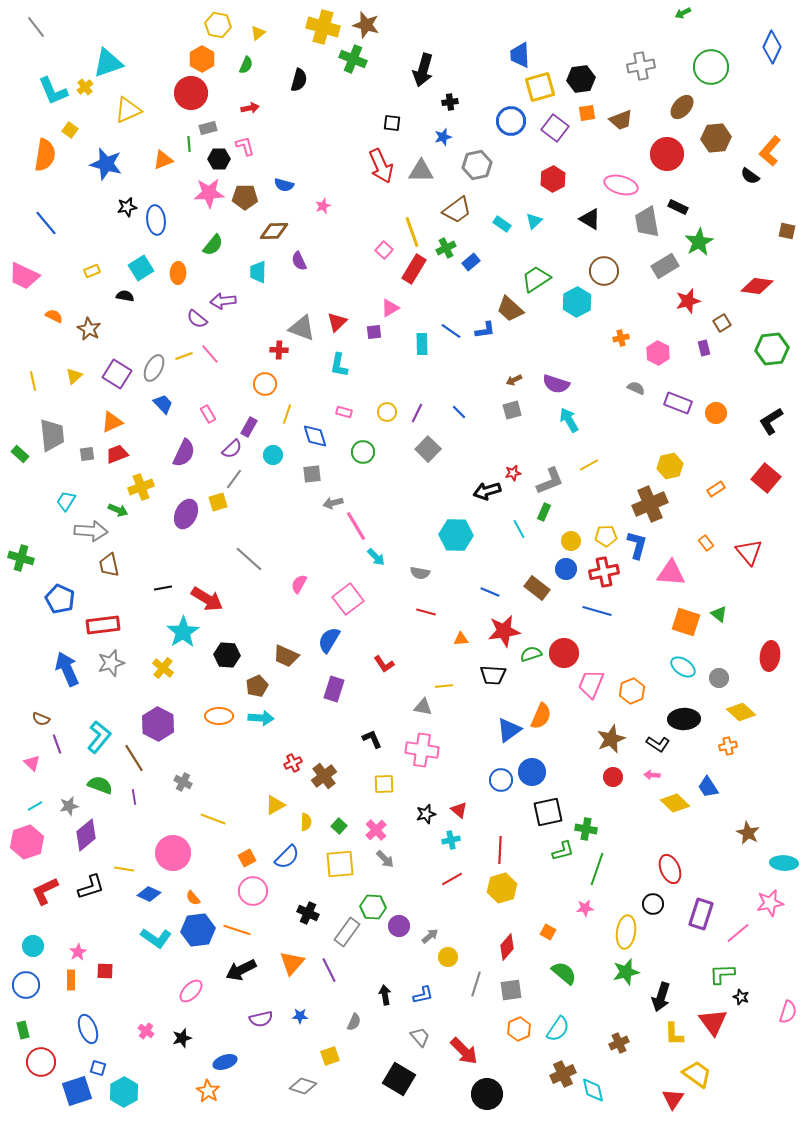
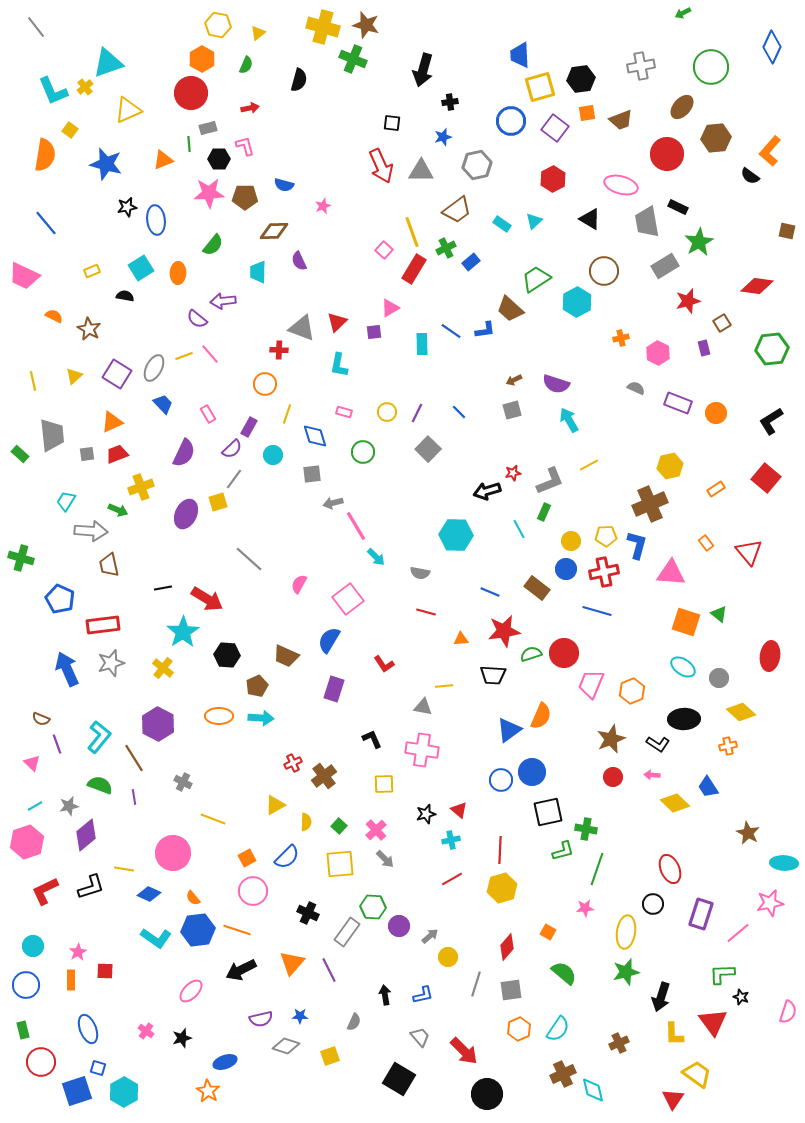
gray diamond at (303, 1086): moved 17 px left, 40 px up
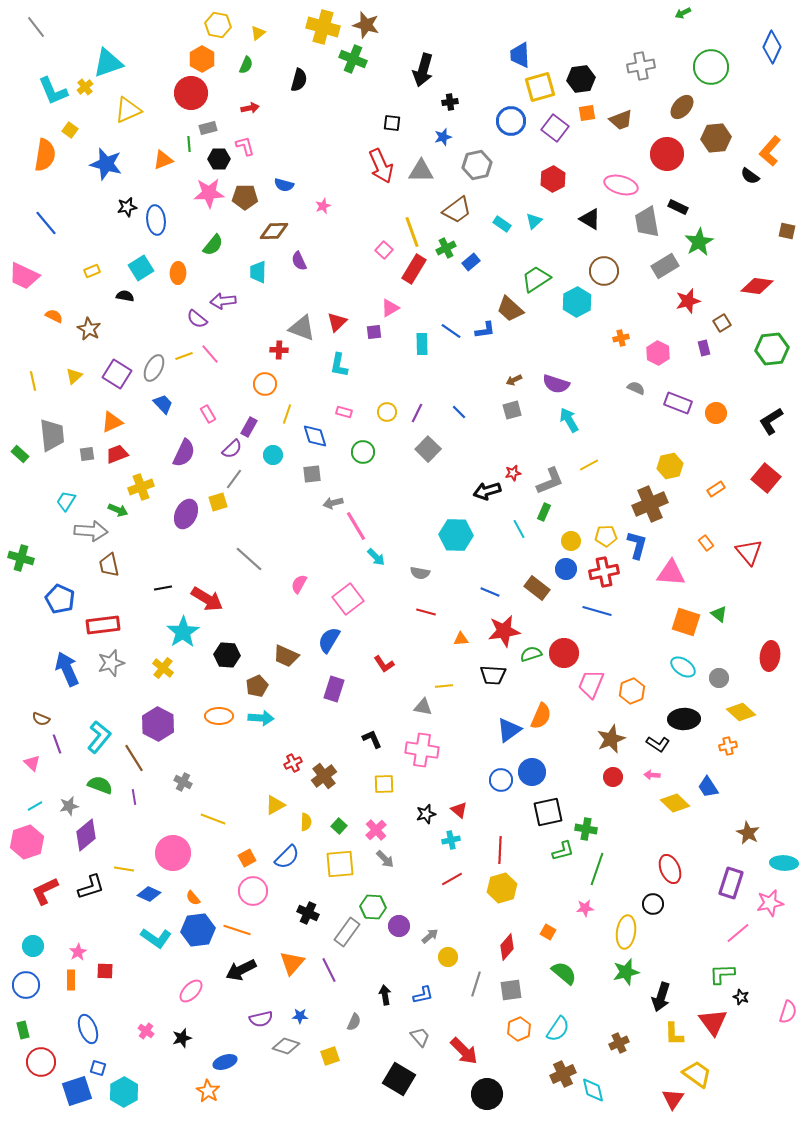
purple rectangle at (701, 914): moved 30 px right, 31 px up
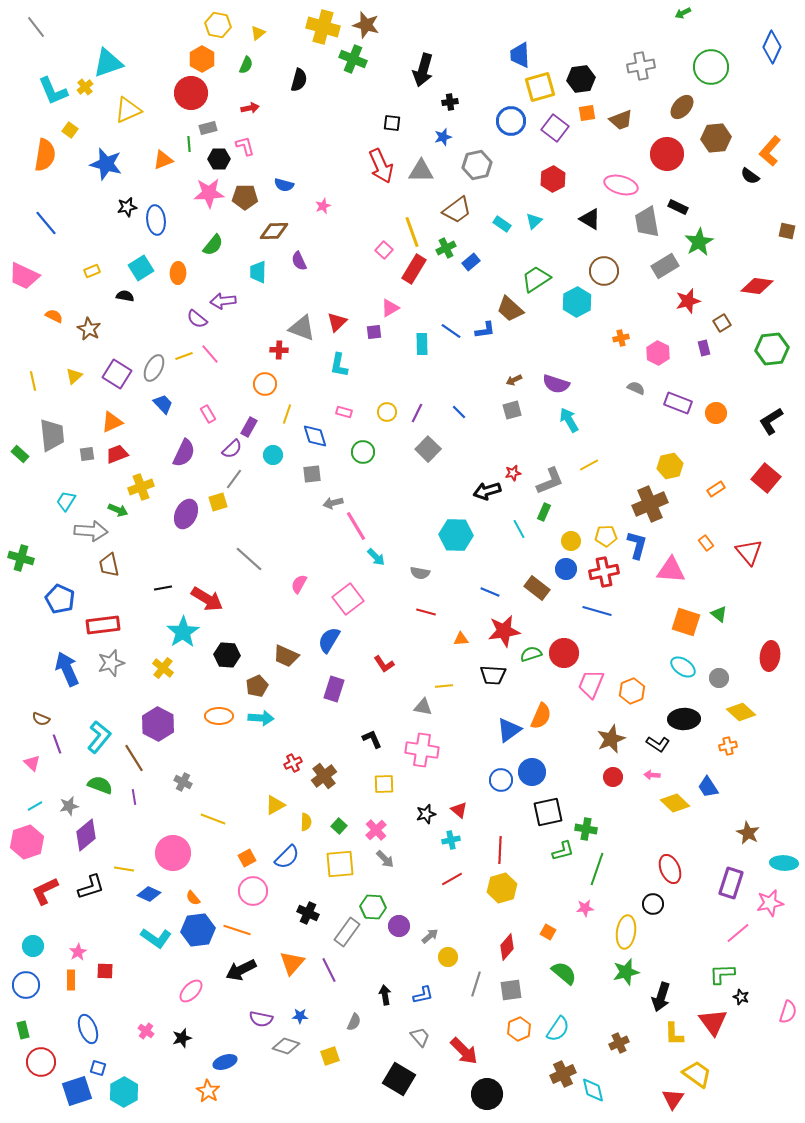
pink triangle at (671, 573): moved 3 px up
purple semicircle at (261, 1019): rotated 25 degrees clockwise
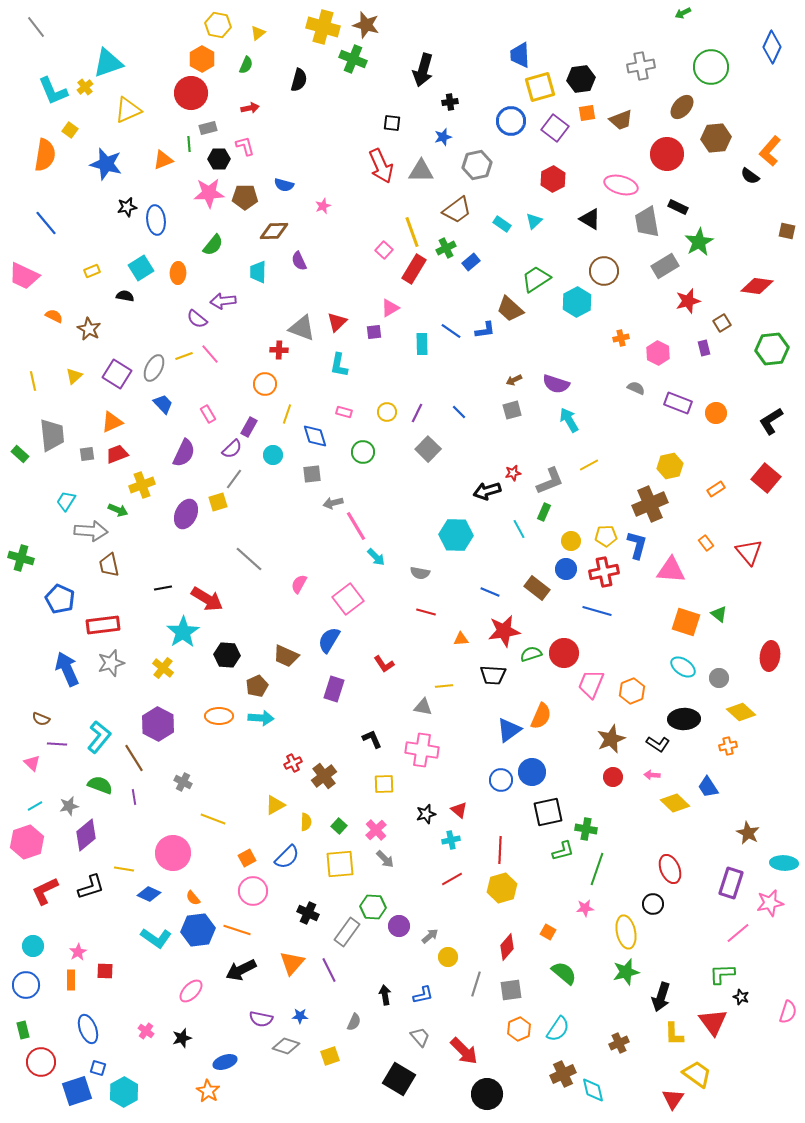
yellow cross at (141, 487): moved 1 px right, 2 px up
purple line at (57, 744): rotated 66 degrees counterclockwise
yellow ellipse at (626, 932): rotated 20 degrees counterclockwise
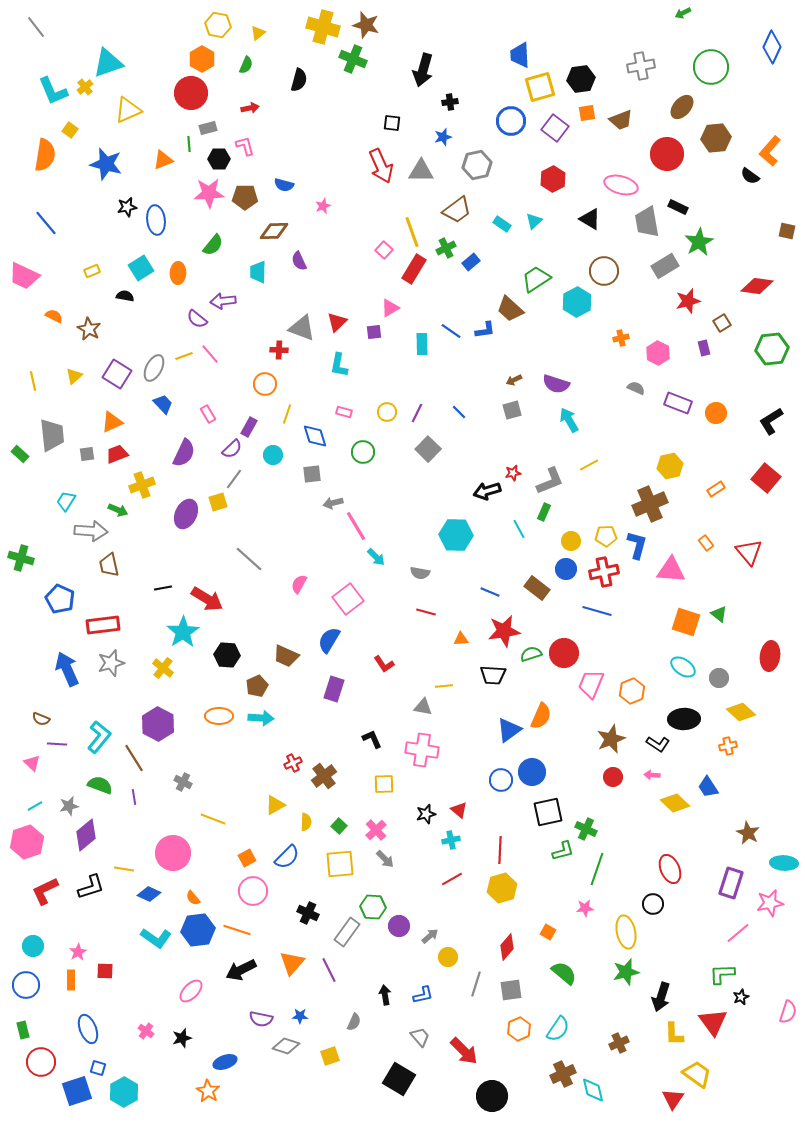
green cross at (586, 829): rotated 15 degrees clockwise
black star at (741, 997): rotated 28 degrees clockwise
black circle at (487, 1094): moved 5 px right, 2 px down
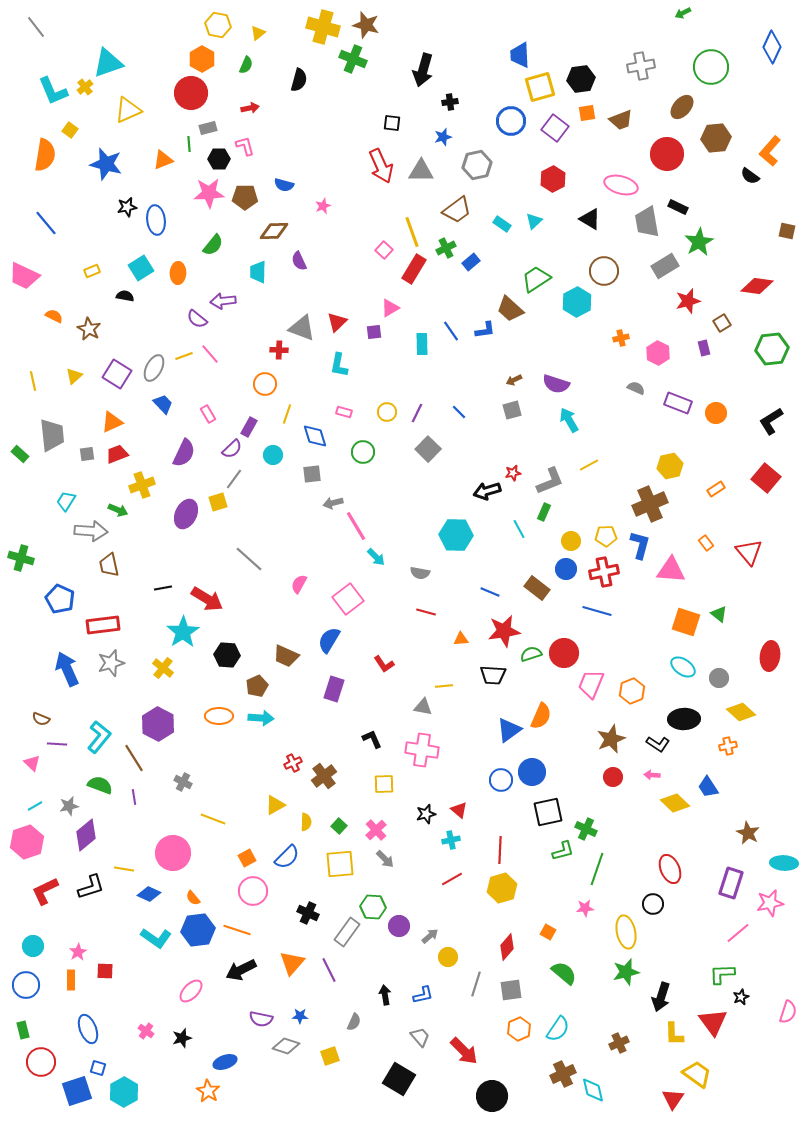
blue line at (451, 331): rotated 20 degrees clockwise
blue L-shape at (637, 545): moved 3 px right
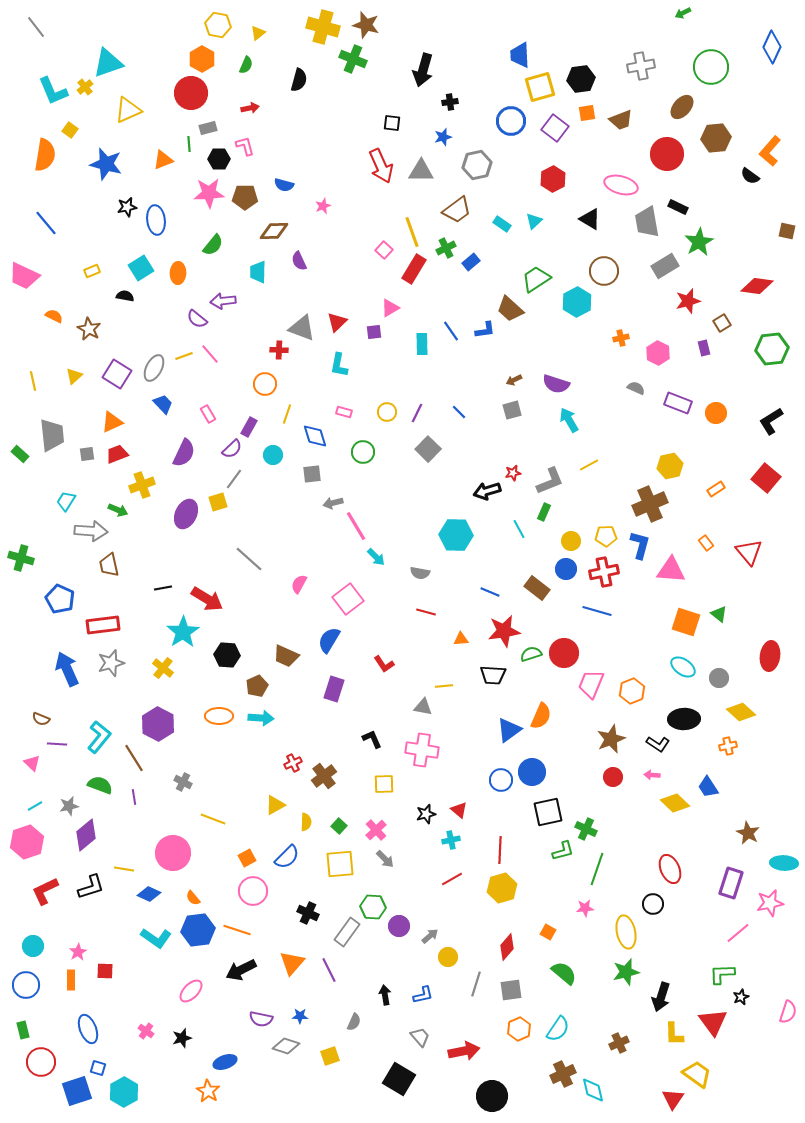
red arrow at (464, 1051): rotated 56 degrees counterclockwise
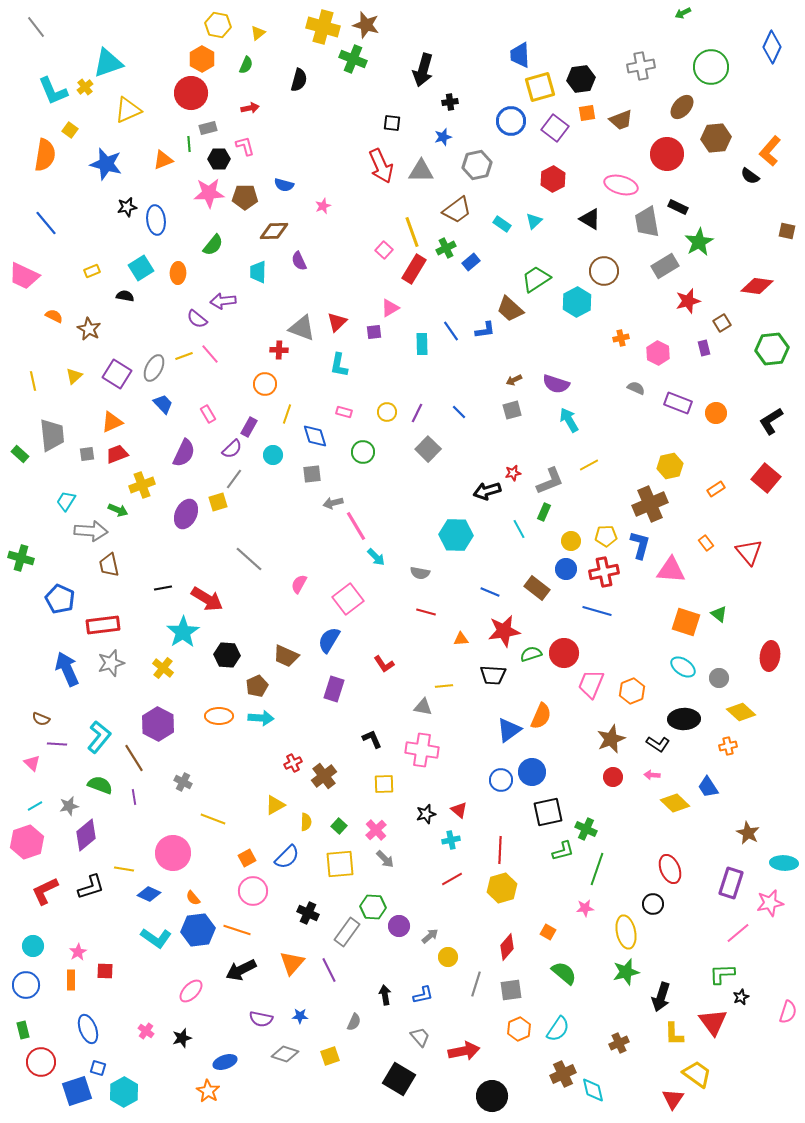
gray diamond at (286, 1046): moved 1 px left, 8 px down
